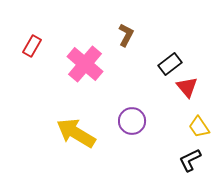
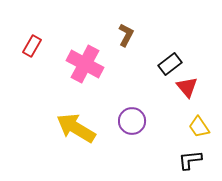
pink cross: rotated 12 degrees counterclockwise
yellow arrow: moved 5 px up
black L-shape: rotated 20 degrees clockwise
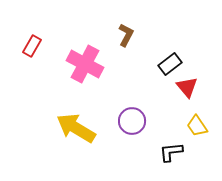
yellow trapezoid: moved 2 px left, 1 px up
black L-shape: moved 19 px left, 8 px up
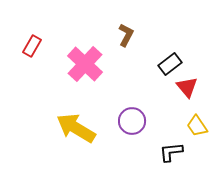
pink cross: rotated 15 degrees clockwise
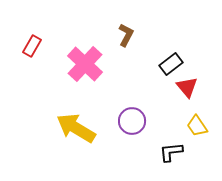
black rectangle: moved 1 px right
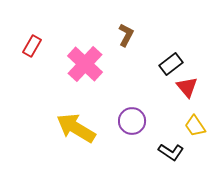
yellow trapezoid: moved 2 px left
black L-shape: rotated 140 degrees counterclockwise
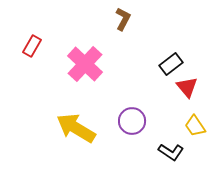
brown L-shape: moved 3 px left, 16 px up
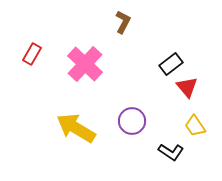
brown L-shape: moved 3 px down
red rectangle: moved 8 px down
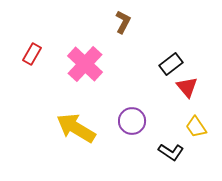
yellow trapezoid: moved 1 px right, 1 px down
